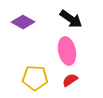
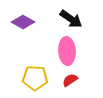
pink ellipse: rotated 8 degrees clockwise
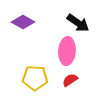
black arrow: moved 7 px right, 4 px down
pink ellipse: rotated 8 degrees clockwise
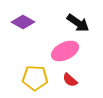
pink ellipse: moved 2 px left; rotated 60 degrees clockwise
red semicircle: rotated 105 degrees counterclockwise
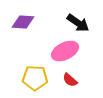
purple diamond: rotated 25 degrees counterclockwise
